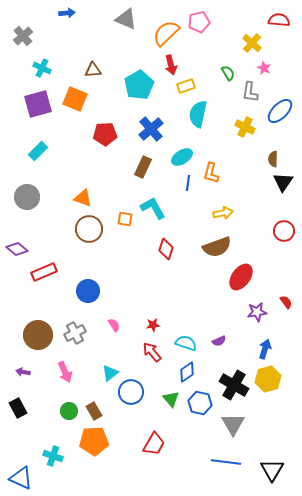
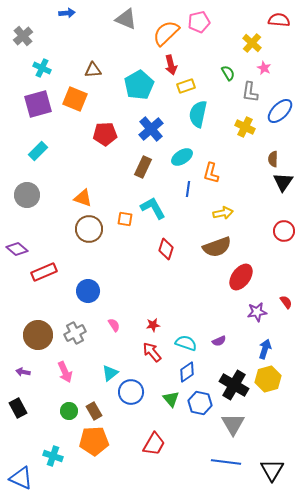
blue line at (188, 183): moved 6 px down
gray circle at (27, 197): moved 2 px up
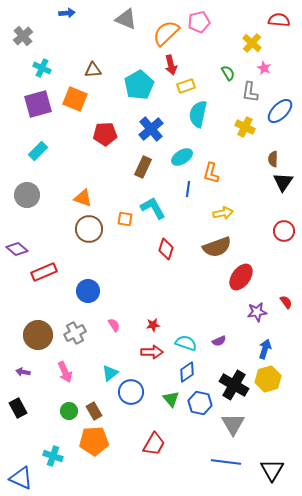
red arrow at (152, 352): rotated 130 degrees clockwise
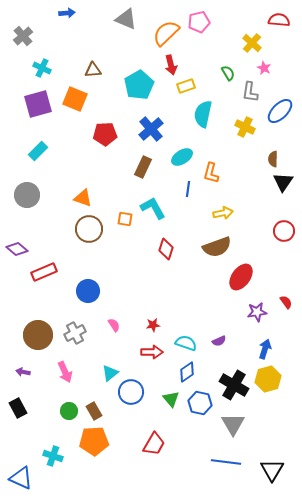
cyan semicircle at (198, 114): moved 5 px right
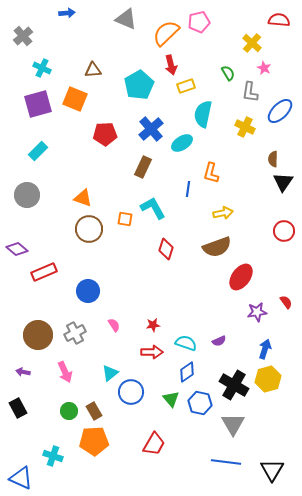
cyan ellipse at (182, 157): moved 14 px up
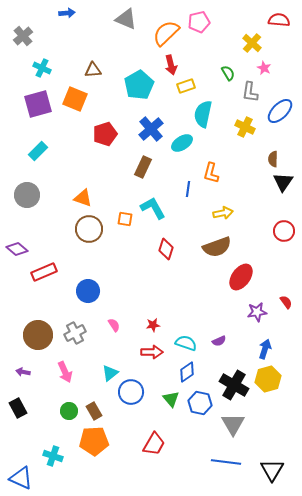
red pentagon at (105, 134): rotated 15 degrees counterclockwise
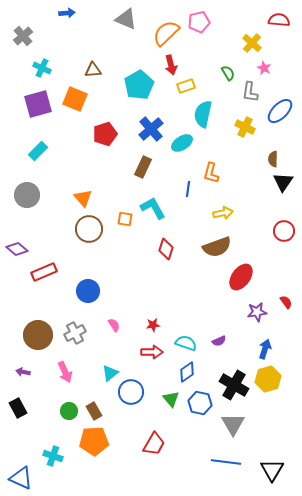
orange triangle at (83, 198): rotated 30 degrees clockwise
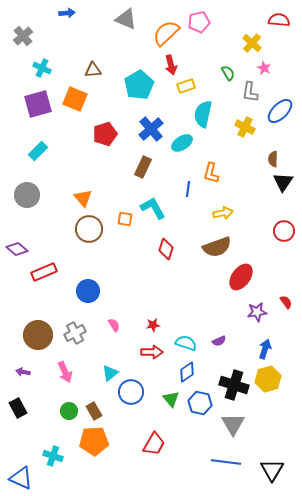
black cross at (234, 385): rotated 12 degrees counterclockwise
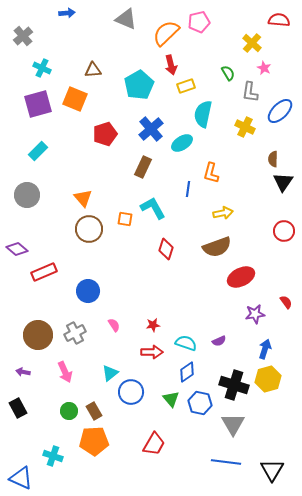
red ellipse at (241, 277): rotated 28 degrees clockwise
purple star at (257, 312): moved 2 px left, 2 px down
